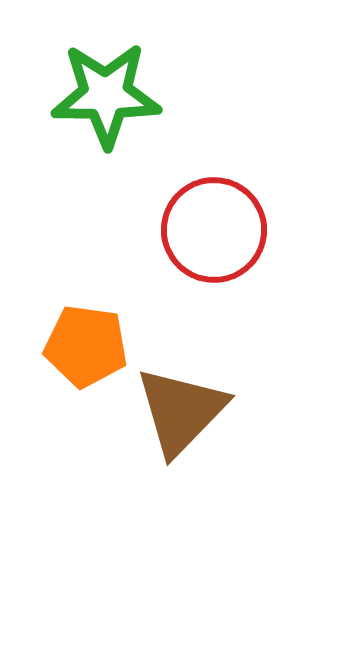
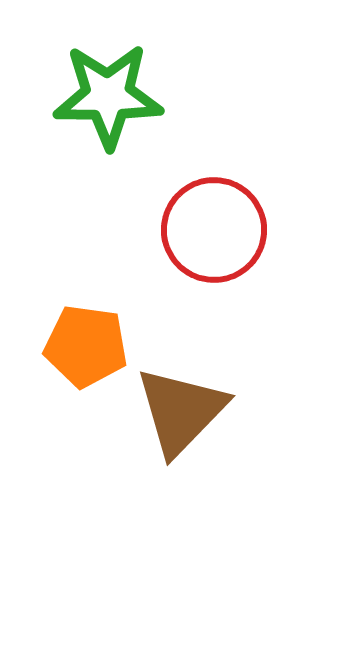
green star: moved 2 px right, 1 px down
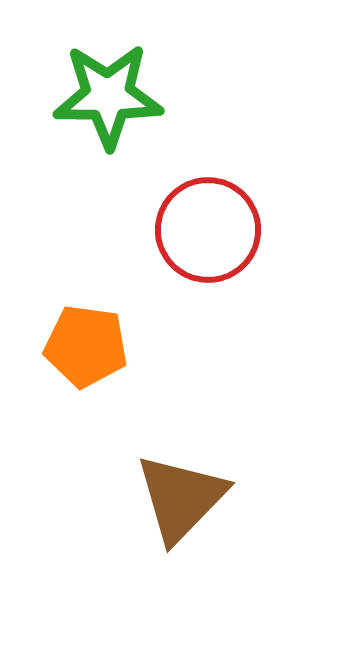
red circle: moved 6 px left
brown triangle: moved 87 px down
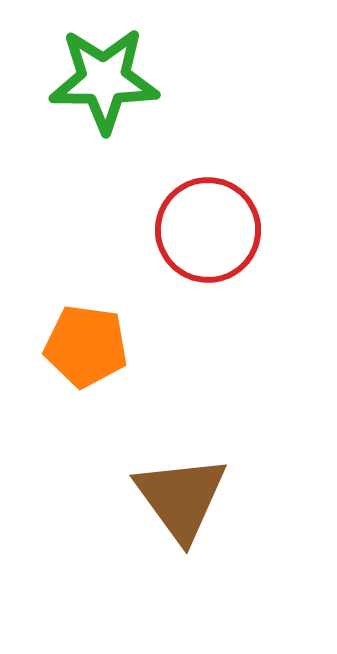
green star: moved 4 px left, 16 px up
brown triangle: rotated 20 degrees counterclockwise
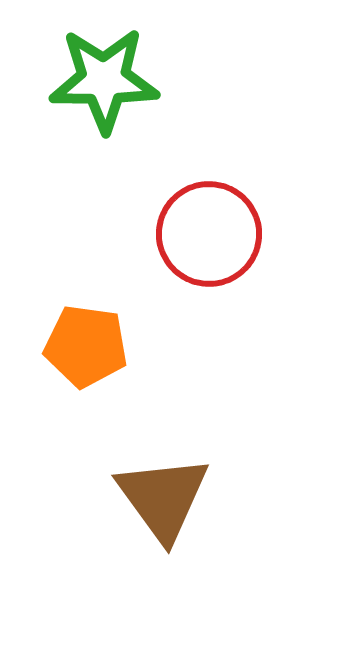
red circle: moved 1 px right, 4 px down
brown triangle: moved 18 px left
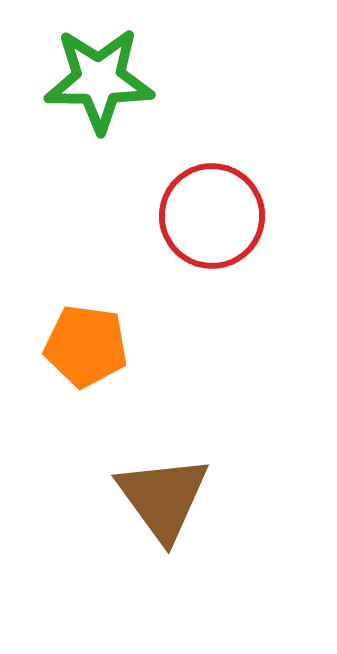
green star: moved 5 px left
red circle: moved 3 px right, 18 px up
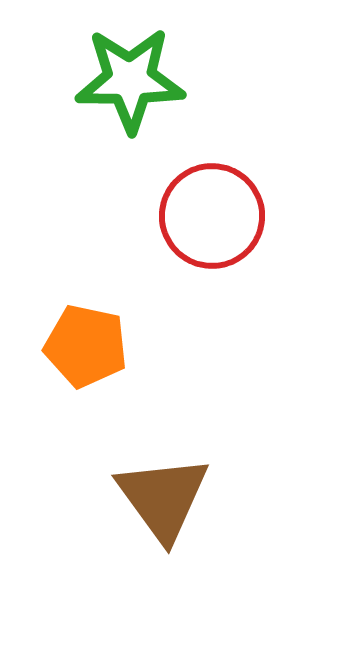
green star: moved 31 px right
orange pentagon: rotated 4 degrees clockwise
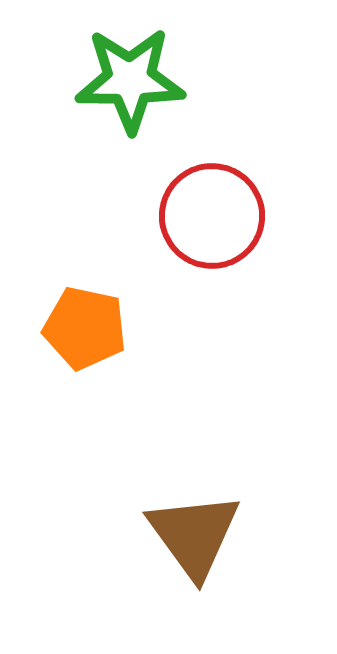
orange pentagon: moved 1 px left, 18 px up
brown triangle: moved 31 px right, 37 px down
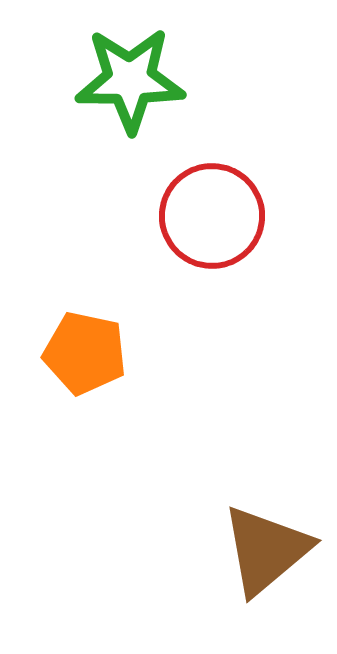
orange pentagon: moved 25 px down
brown triangle: moved 72 px right, 15 px down; rotated 26 degrees clockwise
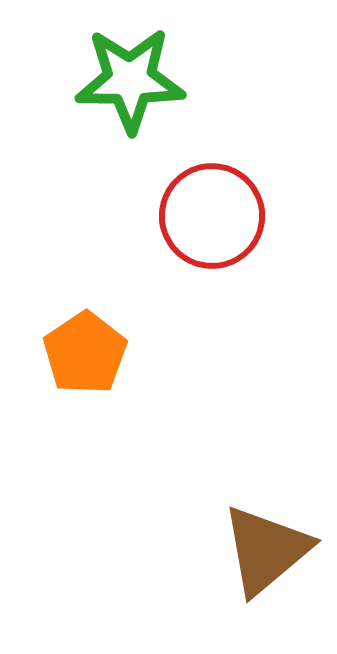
orange pentagon: rotated 26 degrees clockwise
